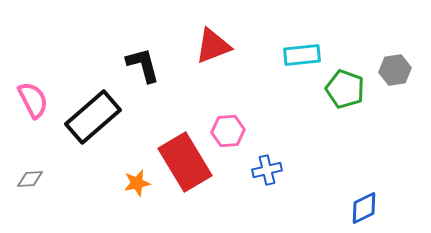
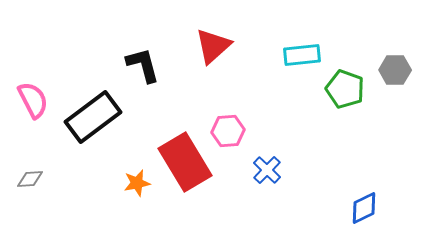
red triangle: rotated 21 degrees counterclockwise
gray hexagon: rotated 8 degrees clockwise
black rectangle: rotated 4 degrees clockwise
blue cross: rotated 32 degrees counterclockwise
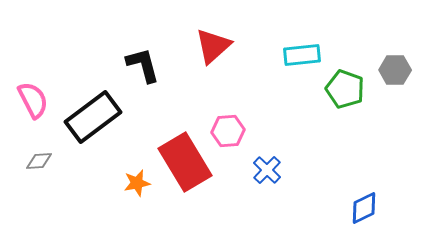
gray diamond: moved 9 px right, 18 px up
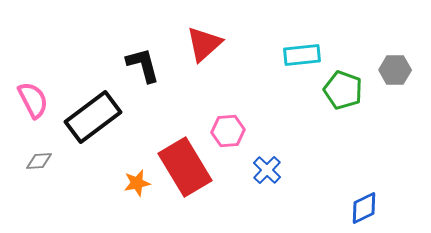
red triangle: moved 9 px left, 2 px up
green pentagon: moved 2 px left, 1 px down
red rectangle: moved 5 px down
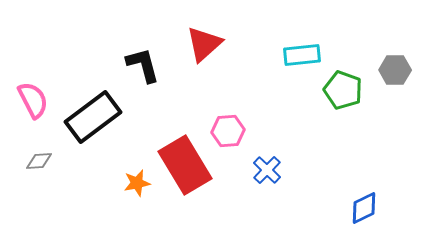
red rectangle: moved 2 px up
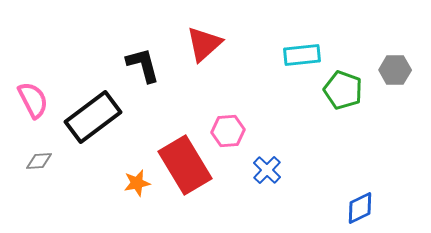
blue diamond: moved 4 px left
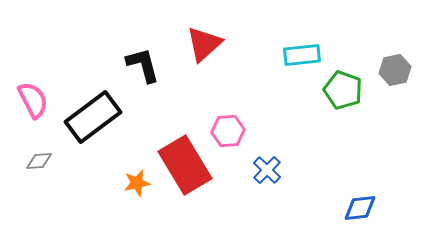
gray hexagon: rotated 12 degrees counterclockwise
blue diamond: rotated 20 degrees clockwise
